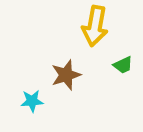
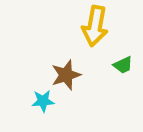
cyan star: moved 11 px right
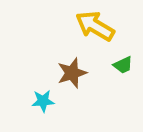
yellow arrow: rotated 111 degrees clockwise
brown star: moved 6 px right, 2 px up
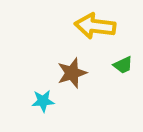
yellow arrow: rotated 24 degrees counterclockwise
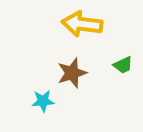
yellow arrow: moved 13 px left, 2 px up
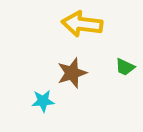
green trapezoid: moved 2 px right, 2 px down; rotated 50 degrees clockwise
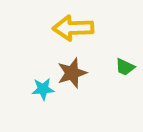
yellow arrow: moved 9 px left, 4 px down; rotated 9 degrees counterclockwise
cyan star: moved 12 px up
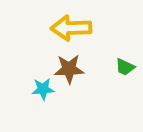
yellow arrow: moved 2 px left
brown star: moved 3 px left, 4 px up; rotated 16 degrees clockwise
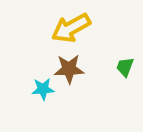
yellow arrow: rotated 27 degrees counterclockwise
green trapezoid: rotated 85 degrees clockwise
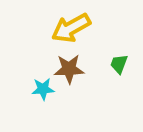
green trapezoid: moved 6 px left, 3 px up
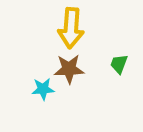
yellow arrow: rotated 57 degrees counterclockwise
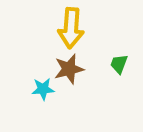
brown star: rotated 12 degrees counterclockwise
